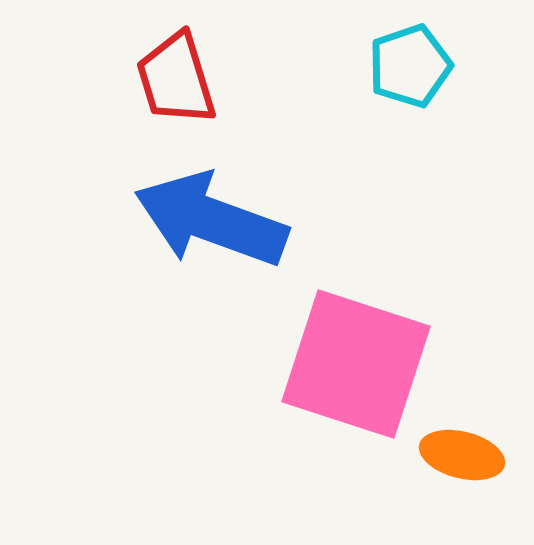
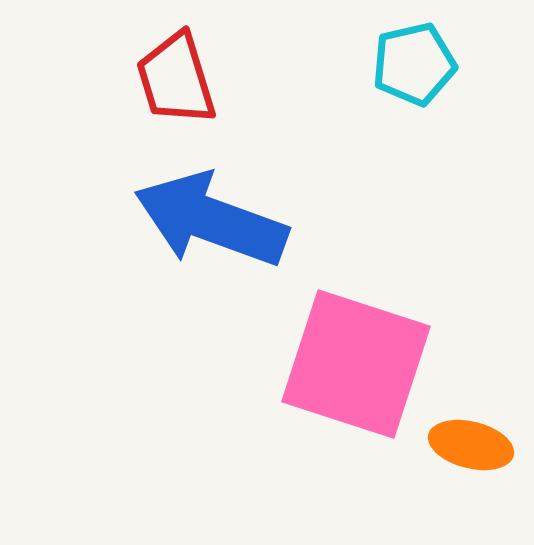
cyan pentagon: moved 4 px right, 2 px up; rotated 6 degrees clockwise
orange ellipse: moved 9 px right, 10 px up
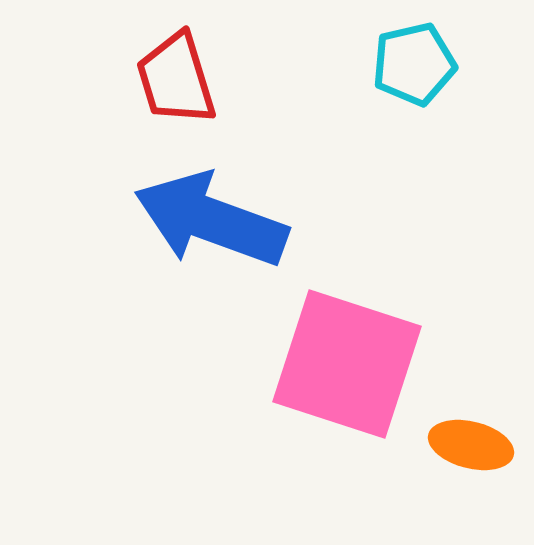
pink square: moved 9 px left
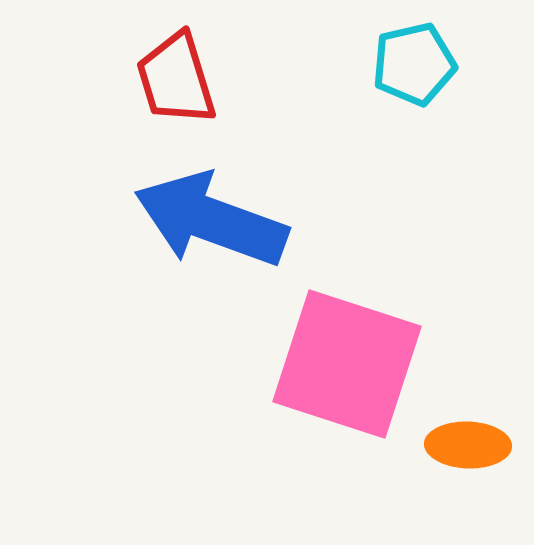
orange ellipse: moved 3 px left; rotated 12 degrees counterclockwise
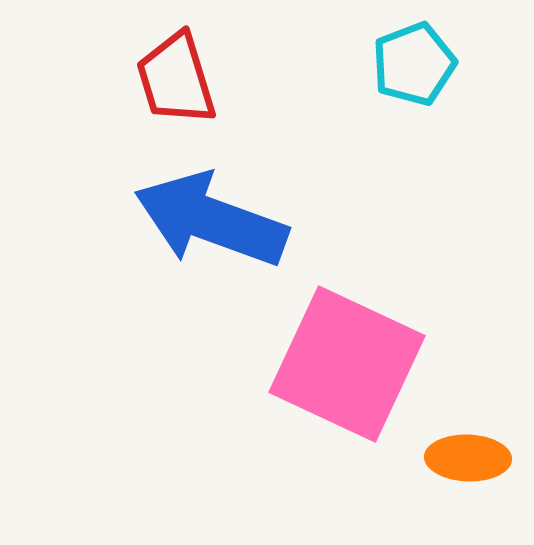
cyan pentagon: rotated 8 degrees counterclockwise
pink square: rotated 7 degrees clockwise
orange ellipse: moved 13 px down
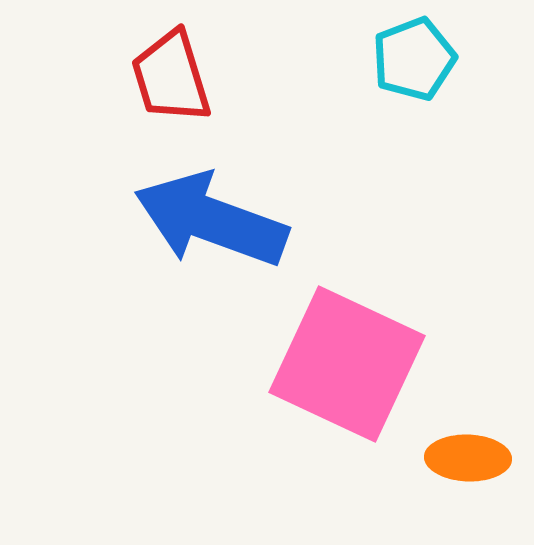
cyan pentagon: moved 5 px up
red trapezoid: moved 5 px left, 2 px up
